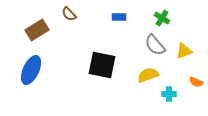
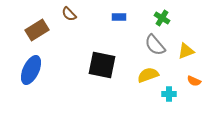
yellow triangle: moved 2 px right
orange semicircle: moved 2 px left, 1 px up
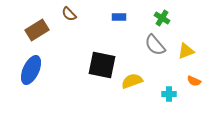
yellow semicircle: moved 16 px left, 6 px down
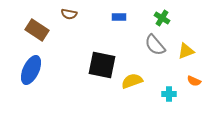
brown semicircle: rotated 35 degrees counterclockwise
brown rectangle: rotated 65 degrees clockwise
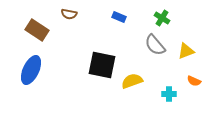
blue rectangle: rotated 24 degrees clockwise
